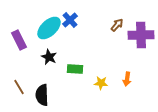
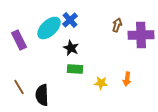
brown arrow: rotated 24 degrees counterclockwise
black star: moved 22 px right, 9 px up
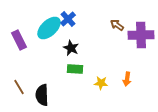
blue cross: moved 2 px left, 1 px up
brown arrow: rotated 72 degrees counterclockwise
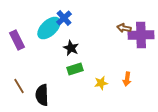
blue cross: moved 4 px left, 1 px up
brown arrow: moved 7 px right, 3 px down; rotated 24 degrees counterclockwise
purple rectangle: moved 2 px left
green rectangle: rotated 21 degrees counterclockwise
yellow star: rotated 16 degrees counterclockwise
brown line: moved 1 px up
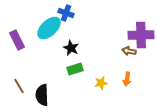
blue cross: moved 2 px right, 5 px up; rotated 28 degrees counterclockwise
brown arrow: moved 5 px right, 23 px down
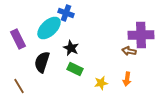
purple rectangle: moved 1 px right, 1 px up
green rectangle: rotated 42 degrees clockwise
black semicircle: moved 33 px up; rotated 20 degrees clockwise
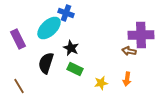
black semicircle: moved 4 px right, 1 px down
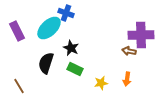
purple rectangle: moved 1 px left, 8 px up
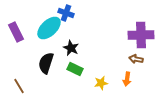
purple rectangle: moved 1 px left, 1 px down
brown arrow: moved 7 px right, 8 px down
